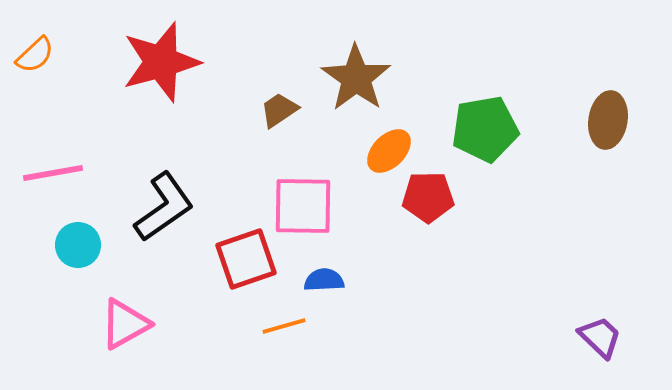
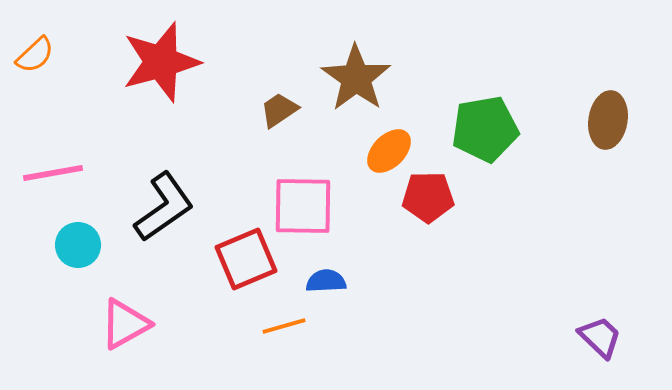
red square: rotated 4 degrees counterclockwise
blue semicircle: moved 2 px right, 1 px down
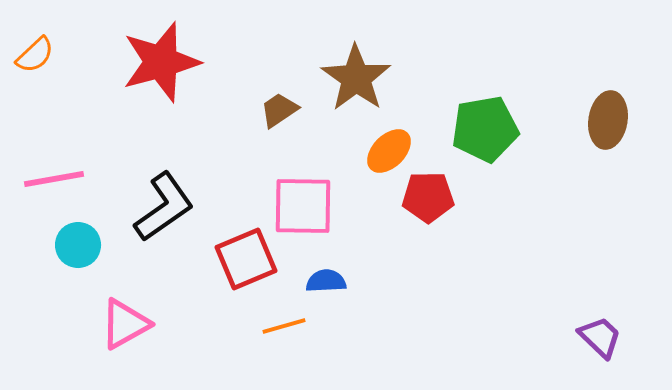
pink line: moved 1 px right, 6 px down
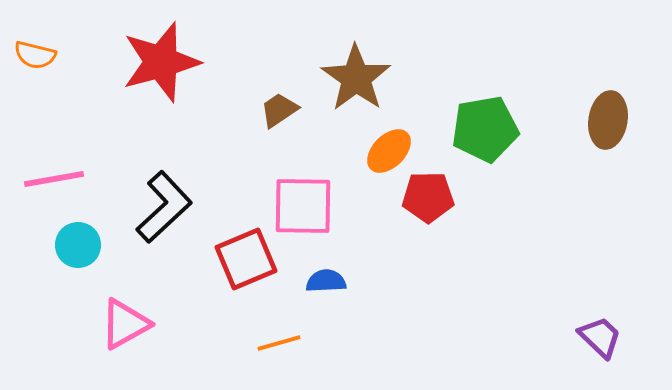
orange semicircle: rotated 57 degrees clockwise
black L-shape: rotated 8 degrees counterclockwise
orange line: moved 5 px left, 17 px down
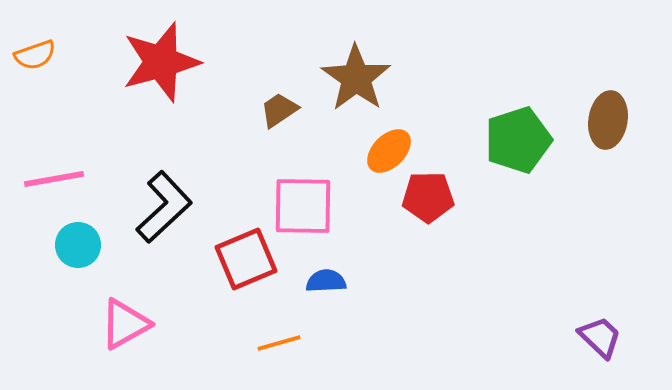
orange semicircle: rotated 33 degrees counterclockwise
green pentagon: moved 33 px right, 11 px down; rotated 8 degrees counterclockwise
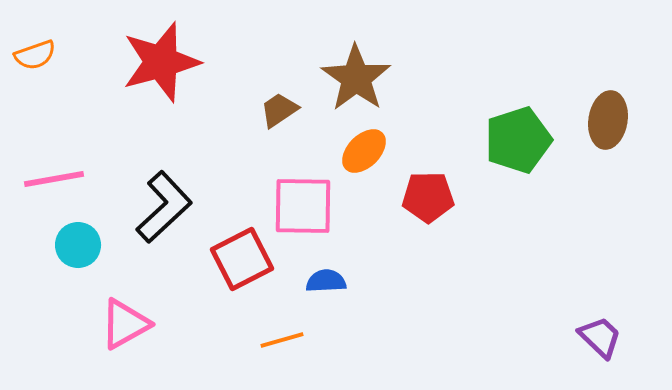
orange ellipse: moved 25 px left
red square: moved 4 px left; rotated 4 degrees counterclockwise
orange line: moved 3 px right, 3 px up
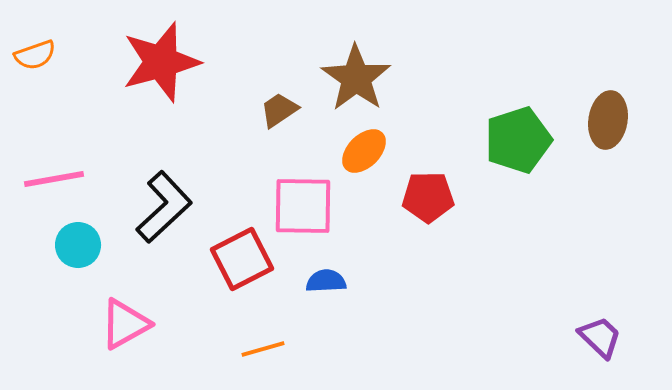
orange line: moved 19 px left, 9 px down
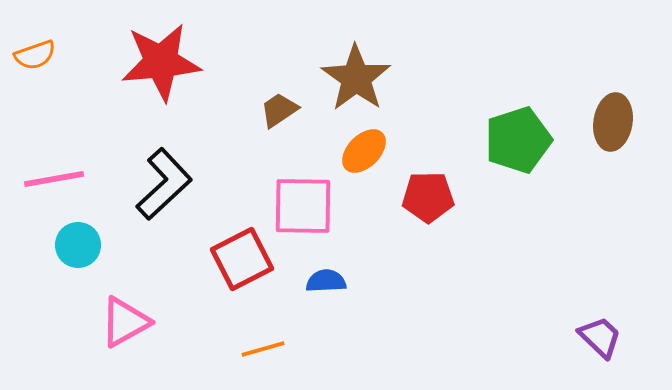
red star: rotated 10 degrees clockwise
brown ellipse: moved 5 px right, 2 px down
black L-shape: moved 23 px up
pink triangle: moved 2 px up
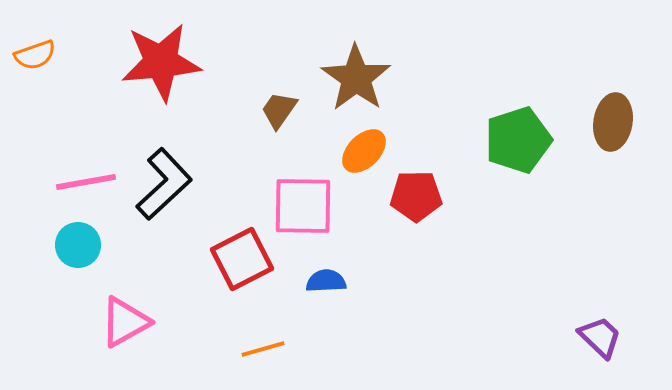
brown trapezoid: rotated 21 degrees counterclockwise
pink line: moved 32 px right, 3 px down
red pentagon: moved 12 px left, 1 px up
